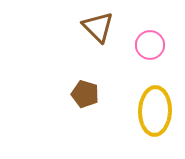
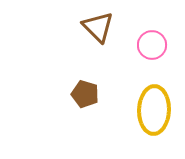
pink circle: moved 2 px right
yellow ellipse: moved 1 px left, 1 px up
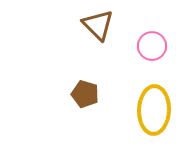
brown triangle: moved 2 px up
pink circle: moved 1 px down
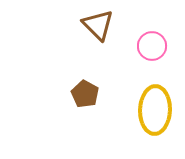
brown pentagon: rotated 12 degrees clockwise
yellow ellipse: moved 1 px right
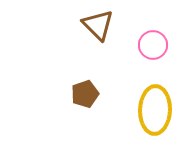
pink circle: moved 1 px right, 1 px up
brown pentagon: rotated 24 degrees clockwise
